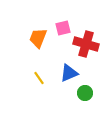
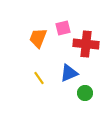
red cross: rotated 10 degrees counterclockwise
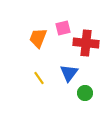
red cross: moved 1 px up
blue triangle: rotated 30 degrees counterclockwise
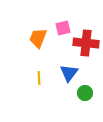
yellow line: rotated 32 degrees clockwise
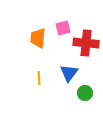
orange trapezoid: rotated 15 degrees counterclockwise
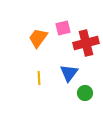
orange trapezoid: rotated 30 degrees clockwise
red cross: rotated 20 degrees counterclockwise
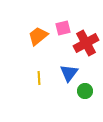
orange trapezoid: moved 2 px up; rotated 15 degrees clockwise
red cross: rotated 15 degrees counterclockwise
green circle: moved 2 px up
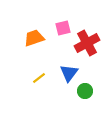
orange trapezoid: moved 4 px left, 2 px down; rotated 20 degrees clockwise
red cross: moved 1 px right
yellow line: rotated 56 degrees clockwise
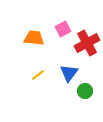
pink square: moved 1 px down; rotated 14 degrees counterclockwise
orange trapezoid: rotated 25 degrees clockwise
yellow line: moved 1 px left, 3 px up
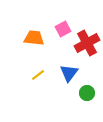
green circle: moved 2 px right, 2 px down
